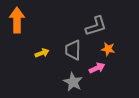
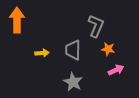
gray L-shape: rotated 50 degrees counterclockwise
yellow arrow: rotated 16 degrees clockwise
pink arrow: moved 19 px right, 2 px down
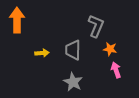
orange star: moved 2 px right
pink arrow: rotated 84 degrees counterclockwise
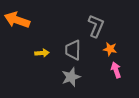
orange arrow: rotated 70 degrees counterclockwise
gray star: moved 2 px left, 5 px up; rotated 24 degrees clockwise
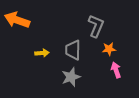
orange star: moved 1 px left; rotated 16 degrees counterclockwise
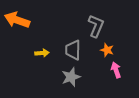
orange star: moved 2 px left, 1 px down; rotated 24 degrees clockwise
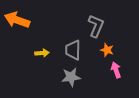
gray star: rotated 12 degrees clockwise
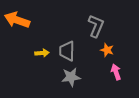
gray trapezoid: moved 6 px left, 1 px down
pink arrow: moved 2 px down
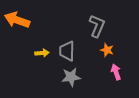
gray L-shape: moved 1 px right
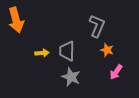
orange arrow: moved 1 px left; rotated 125 degrees counterclockwise
pink arrow: rotated 126 degrees counterclockwise
gray star: rotated 30 degrees clockwise
